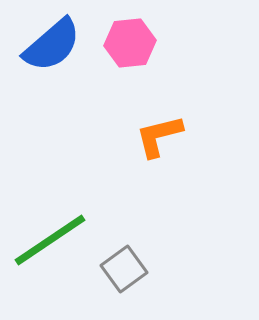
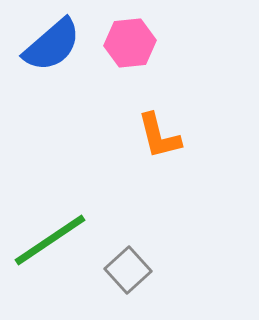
orange L-shape: rotated 90 degrees counterclockwise
gray square: moved 4 px right, 1 px down; rotated 6 degrees counterclockwise
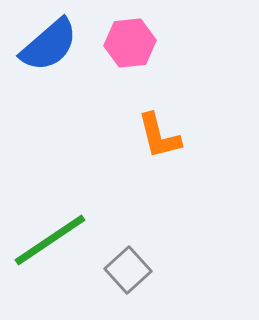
blue semicircle: moved 3 px left
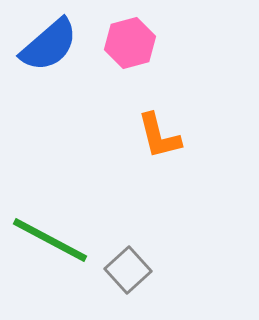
pink hexagon: rotated 9 degrees counterclockwise
green line: rotated 62 degrees clockwise
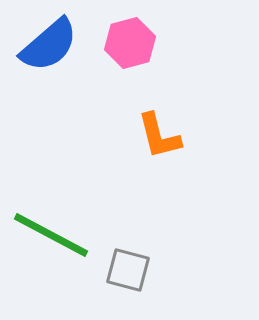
green line: moved 1 px right, 5 px up
gray square: rotated 33 degrees counterclockwise
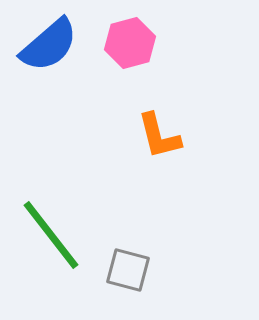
green line: rotated 24 degrees clockwise
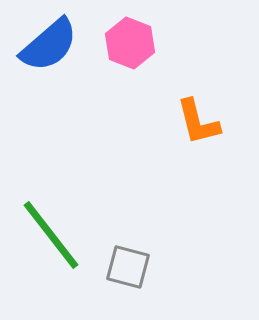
pink hexagon: rotated 24 degrees counterclockwise
orange L-shape: moved 39 px right, 14 px up
gray square: moved 3 px up
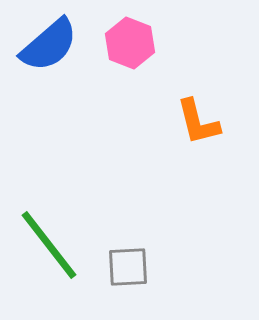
green line: moved 2 px left, 10 px down
gray square: rotated 18 degrees counterclockwise
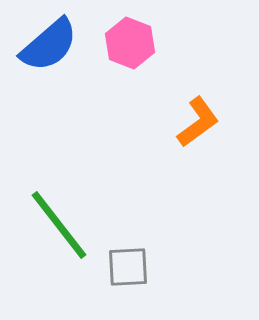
orange L-shape: rotated 112 degrees counterclockwise
green line: moved 10 px right, 20 px up
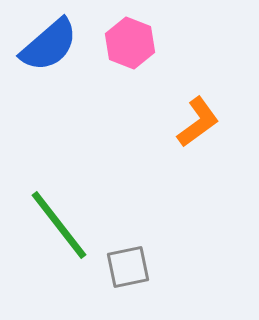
gray square: rotated 9 degrees counterclockwise
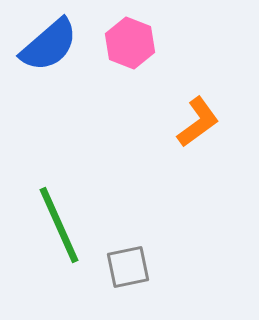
green line: rotated 14 degrees clockwise
